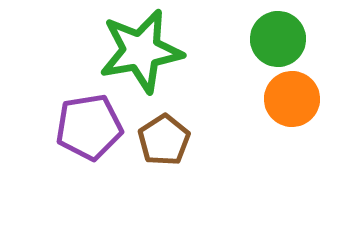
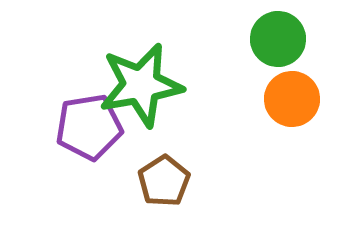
green star: moved 34 px down
brown pentagon: moved 41 px down
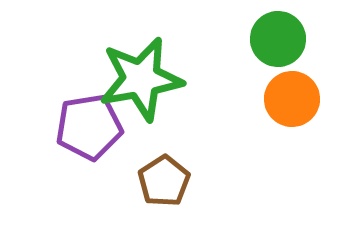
green star: moved 6 px up
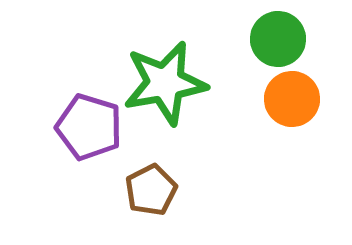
green star: moved 24 px right, 4 px down
purple pentagon: rotated 26 degrees clockwise
brown pentagon: moved 13 px left, 9 px down; rotated 6 degrees clockwise
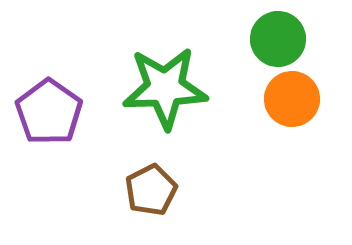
green star: moved 5 px down; rotated 8 degrees clockwise
purple pentagon: moved 40 px left, 15 px up; rotated 18 degrees clockwise
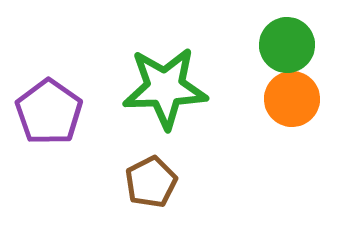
green circle: moved 9 px right, 6 px down
brown pentagon: moved 8 px up
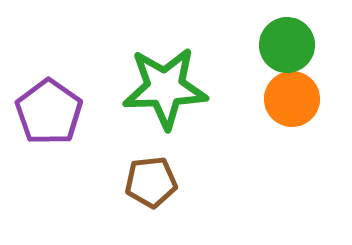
brown pentagon: rotated 21 degrees clockwise
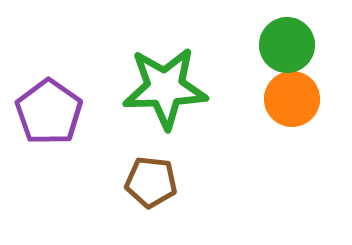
brown pentagon: rotated 12 degrees clockwise
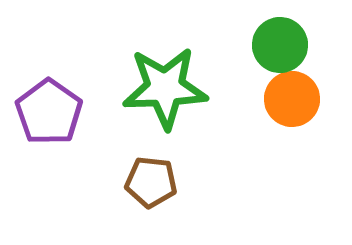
green circle: moved 7 px left
